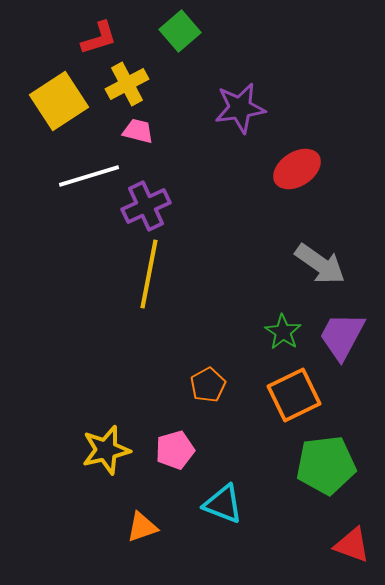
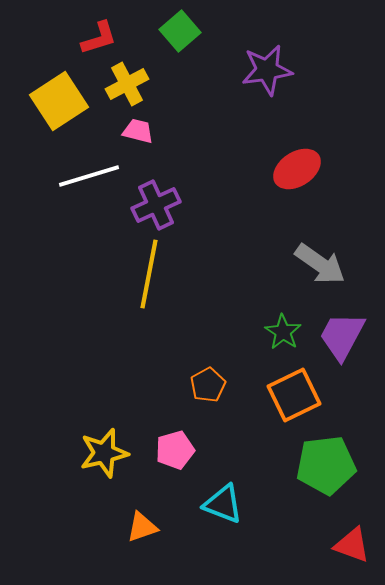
purple star: moved 27 px right, 38 px up
purple cross: moved 10 px right, 1 px up
yellow star: moved 2 px left, 3 px down
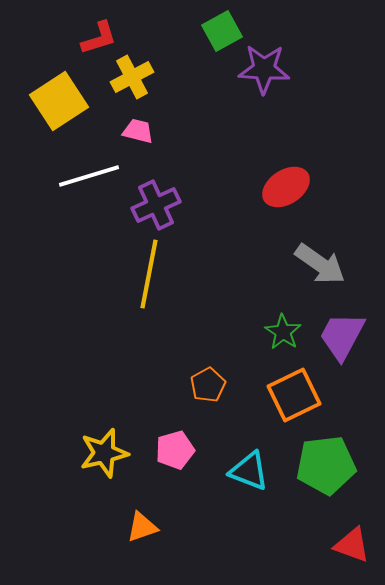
green square: moved 42 px right; rotated 12 degrees clockwise
purple star: moved 3 px left, 1 px up; rotated 12 degrees clockwise
yellow cross: moved 5 px right, 7 px up
red ellipse: moved 11 px left, 18 px down
cyan triangle: moved 26 px right, 33 px up
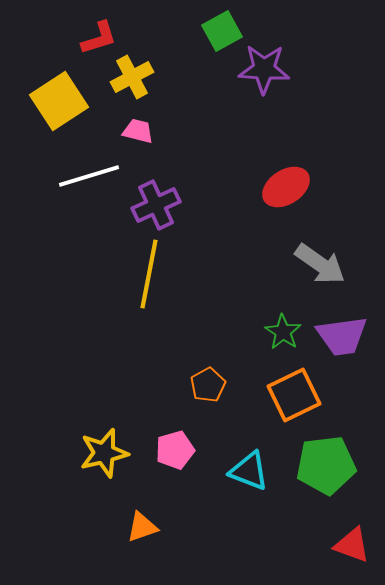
purple trapezoid: rotated 126 degrees counterclockwise
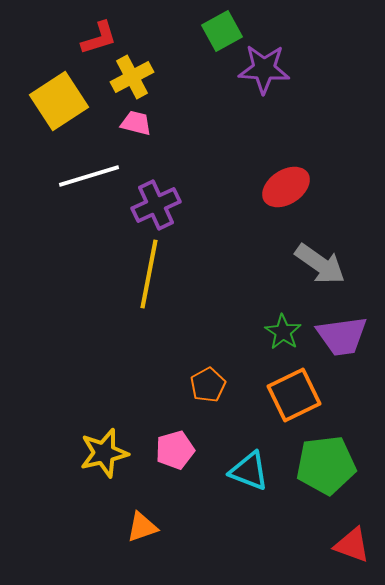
pink trapezoid: moved 2 px left, 8 px up
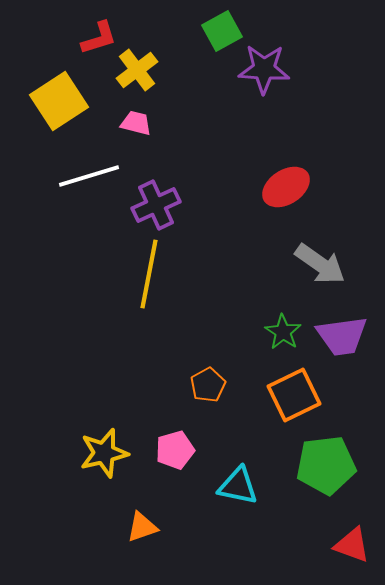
yellow cross: moved 5 px right, 7 px up; rotated 9 degrees counterclockwise
cyan triangle: moved 11 px left, 15 px down; rotated 9 degrees counterclockwise
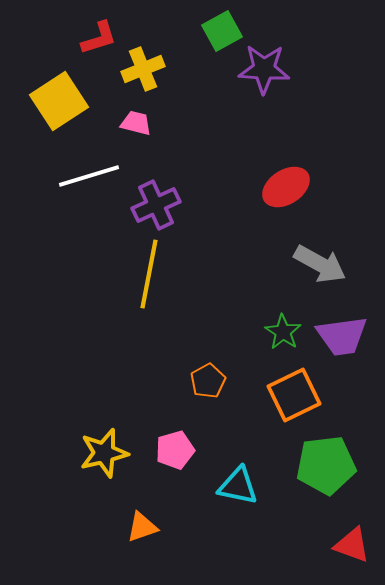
yellow cross: moved 6 px right, 1 px up; rotated 15 degrees clockwise
gray arrow: rotated 6 degrees counterclockwise
orange pentagon: moved 4 px up
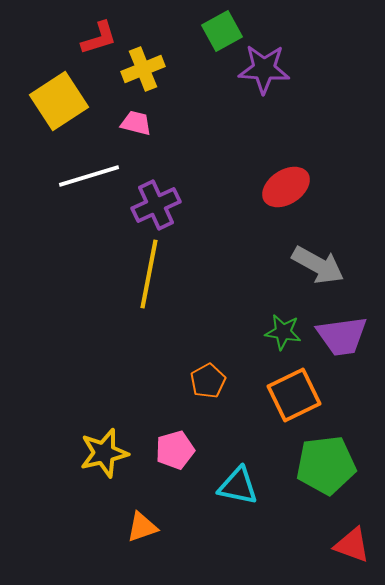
gray arrow: moved 2 px left, 1 px down
green star: rotated 24 degrees counterclockwise
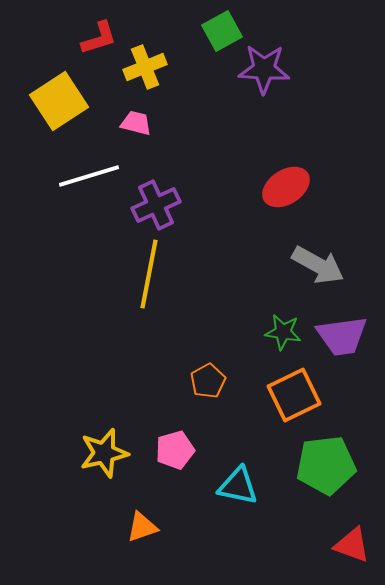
yellow cross: moved 2 px right, 2 px up
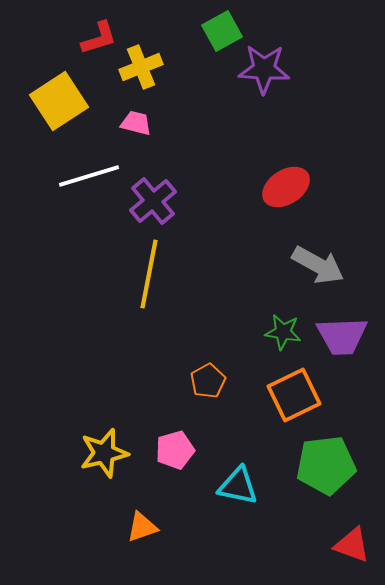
yellow cross: moved 4 px left
purple cross: moved 3 px left, 4 px up; rotated 15 degrees counterclockwise
purple trapezoid: rotated 6 degrees clockwise
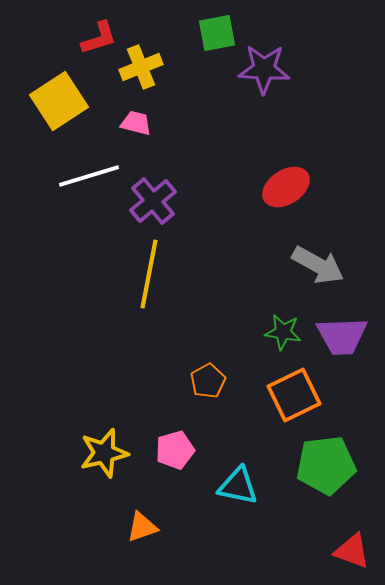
green square: moved 5 px left, 2 px down; rotated 18 degrees clockwise
red triangle: moved 6 px down
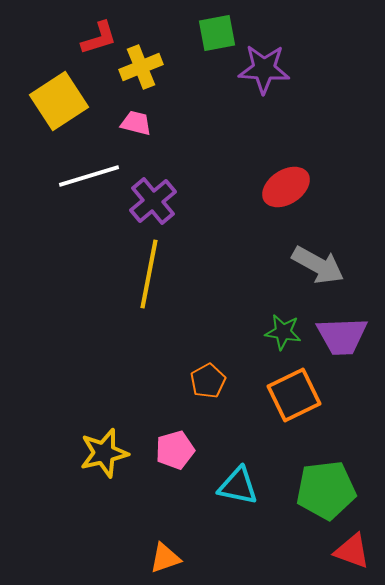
green pentagon: moved 25 px down
orange triangle: moved 23 px right, 31 px down
